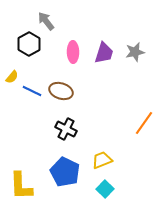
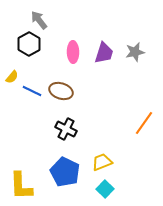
gray arrow: moved 7 px left, 1 px up
yellow trapezoid: moved 2 px down
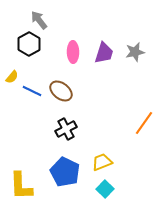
brown ellipse: rotated 20 degrees clockwise
black cross: rotated 35 degrees clockwise
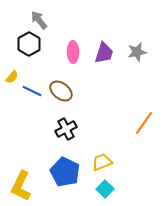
gray star: moved 2 px right
yellow L-shape: rotated 28 degrees clockwise
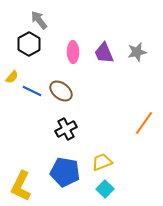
purple trapezoid: rotated 140 degrees clockwise
blue pentagon: rotated 16 degrees counterclockwise
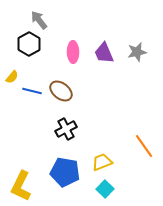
blue line: rotated 12 degrees counterclockwise
orange line: moved 23 px down; rotated 70 degrees counterclockwise
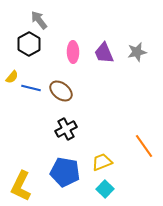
blue line: moved 1 px left, 3 px up
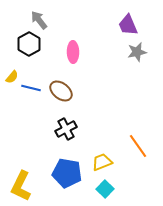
purple trapezoid: moved 24 px right, 28 px up
orange line: moved 6 px left
blue pentagon: moved 2 px right, 1 px down
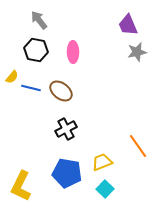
black hexagon: moved 7 px right, 6 px down; rotated 20 degrees counterclockwise
